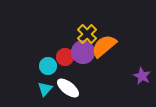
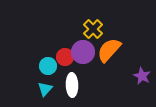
yellow cross: moved 6 px right, 5 px up
orange semicircle: moved 5 px right, 4 px down; rotated 8 degrees counterclockwise
white ellipse: moved 4 px right, 3 px up; rotated 50 degrees clockwise
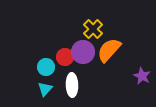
cyan circle: moved 2 px left, 1 px down
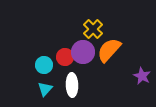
cyan circle: moved 2 px left, 2 px up
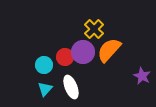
yellow cross: moved 1 px right
white ellipse: moved 1 px left, 2 px down; rotated 20 degrees counterclockwise
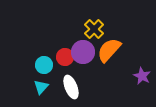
cyan triangle: moved 4 px left, 2 px up
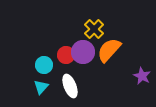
red circle: moved 1 px right, 2 px up
white ellipse: moved 1 px left, 1 px up
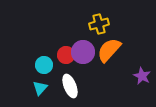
yellow cross: moved 5 px right, 5 px up; rotated 30 degrees clockwise
cyan triangle: moved 1 px left, 1 px down
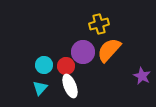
red circle: moved 11 px down
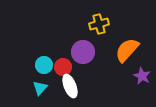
orange semicircle: moved 18 px right
red circle: moved 3 px left, 1 px down
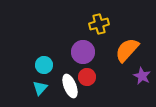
red circle: moved 24 px right, 10 px down
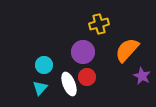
white ellipse: moved 1 px left, 2 px up
